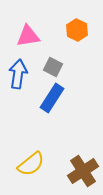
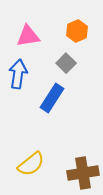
orange hexagon: moved 1 px down; rotated 10 degrees clockwise
gray square: moved 13 px right, 4 px up; rotated 18 degrees clockwise
brown cross: moved 2 px down; rotated 24 degrees clockwise
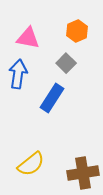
pink triangle: moved 2 px down; rotated 20 degrees clockwise
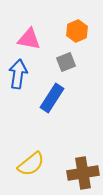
pink triangle: moved 1 px right, 1 px down
gray square: moved 1 px up; rotated 24 degrees clockwise
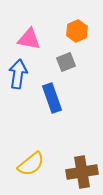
blue rectangle: rotated 52 degrees counterclockwise
brown cross: moved 1 px left, 1 px up
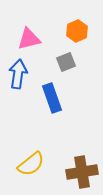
pink triangle: rotated 25 degrees counterclockwise
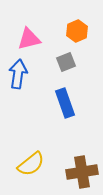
blue rectangle: moved 13 px right, 5 px down
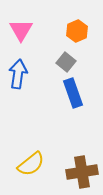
pink triangle: moved 8 px left, 9 px up; rotated 45 degrees counterclockwise
gray square: rotated 30 degrees counterclockwise
blue rectangle: moved 8 px right, 10 px up
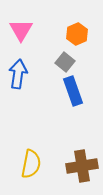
orange hexagon: moved 3 px down
gray square: moved 1 px left
blue rectangle: moved 2 px up
yellow semicircle: rotated 40 degrees counterclockwise
brown cross: moved 6 px up
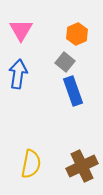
brown cross: rotated 16 degrees counterclockwise
